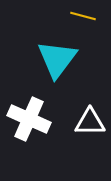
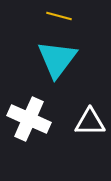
yellow line: moved 24 px left
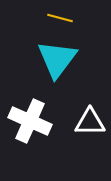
yellow line: moved 1 px right, 2 px down
white cross: moved 1 px right, 2 px down
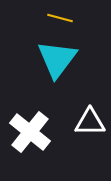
white cross: moved 11 px down; rotated 15 degrees clockwise
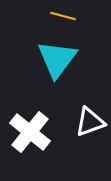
yellow line: moved 3 px right, 2 px up
white triangle: rotated 20 degrees counterclockwise
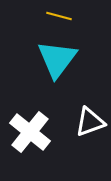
yellow line: moved 4 px left
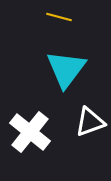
yellow line: moved 1 px down
cyan triangle: moved 9 px right, 10 px down
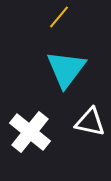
yellow line: rotated 65 degrees counterclockwise
white triangle: rotated 32 degrees clockwise
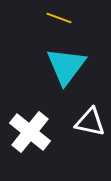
yellow line: moved 1 px down; rotated 70 degrees clockwise
cyan triangle: moved 3 px up
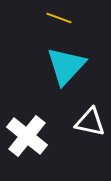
cyan triangle: rotated 6 degrees clockwise
white cross: moved 3 px left, 4 px down
